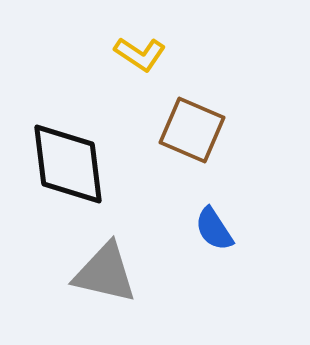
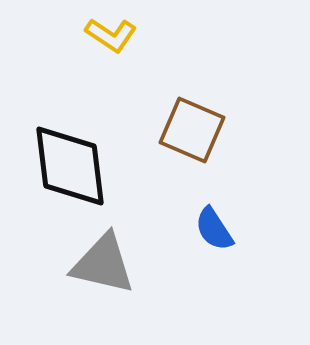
yellow L-shape: moved 29 px left, 19 px up
black diamond: moved 2 px right, 2 px down
gray triangle: moved 2 px left, 9 px up
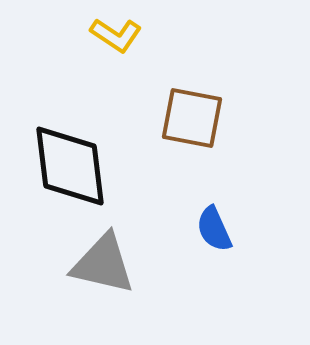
yellow L-shape: moved 5 px right
brown square: moved 12 px up; rotated 12 degrees counterclockwise
blue semicircle: rotated 9 degrees clockwise
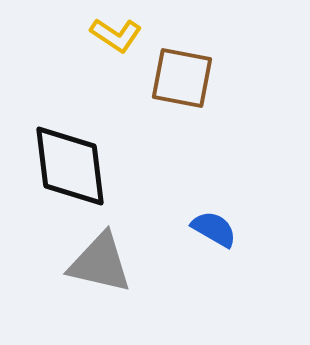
brown square: moved 10 px left, 40 px up
blue semicircle: rotated 144 degrees clockwise
gray triangle: moved 3 px left, 1 px up
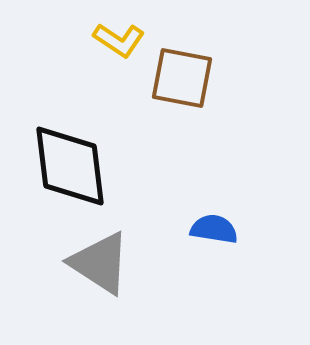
yellow L-shape: moved 3 px right, 5 px down
blue semicircle: rotated 21 degrees counterclockwise
gray triangle: rotated 20 degrees clockwise
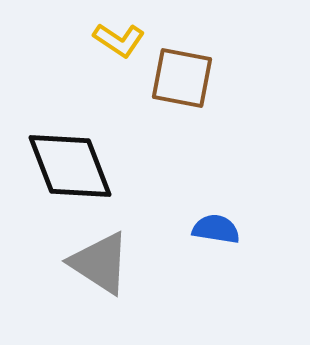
black diamond: rotated 14 degrees counterclockwise
blue semicircle: moved 2 px right
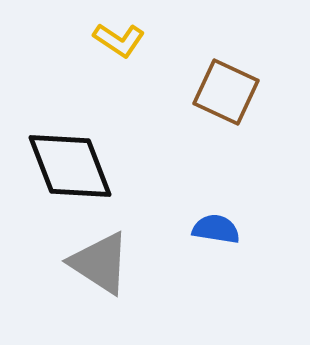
brown square: moved 44 px right, 14 px down; rotated 14 degrees clockwise
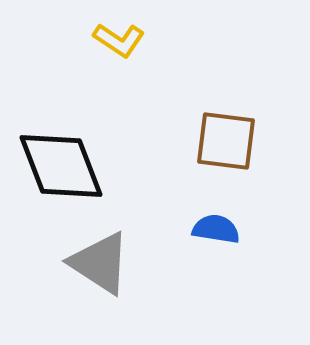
brown square: moved 49 px down; rotated 18 degrees counterclockwise
black diamond: moved 9 px left
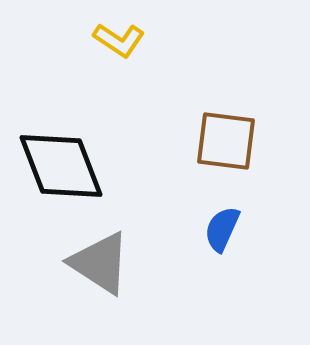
blue semicircle: moved 6 px right; rotated 75 degrees counterclockwise
